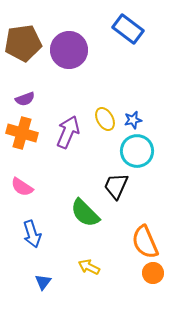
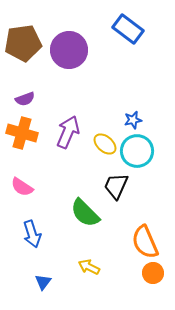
yellow ellipse: moved 25 px down; rotated 20 degrees counterclockwise
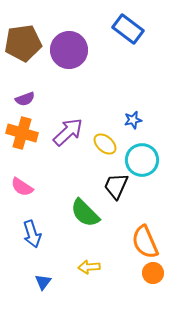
purple arrow: rotated 24 degrees clockwise
cyan circle: moved 5 px right, 9 px down
yellow arrow: rotated 30 degrees counterclockwise
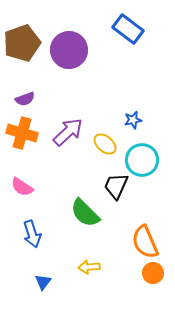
brown pentagon: moved 1 px left; rotated 12 degrees counterclockwise
